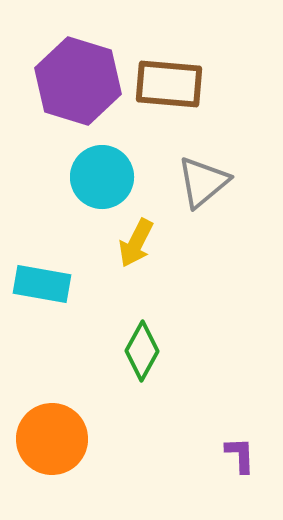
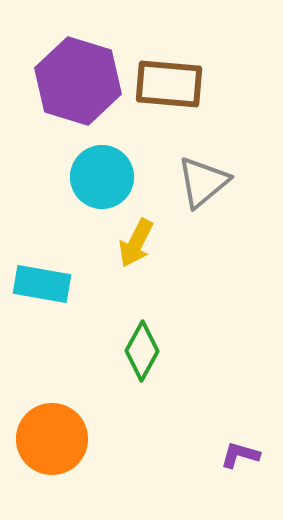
purple L-shape: rotated 72 degrees counterclockwise
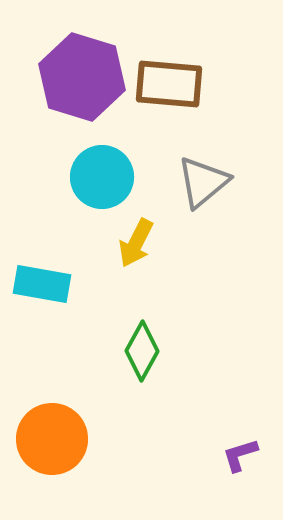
purple hexagon: moved 4 px right, 4 px up
purple L-shape: rotated 33 degrees counterclockwise
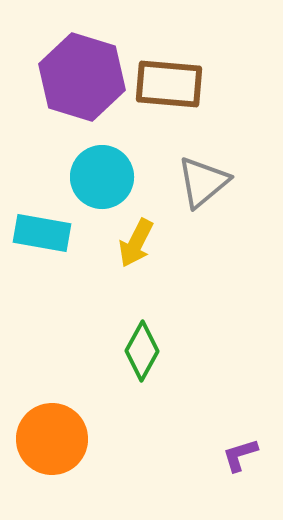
cyan rectangle: moved 51 px up
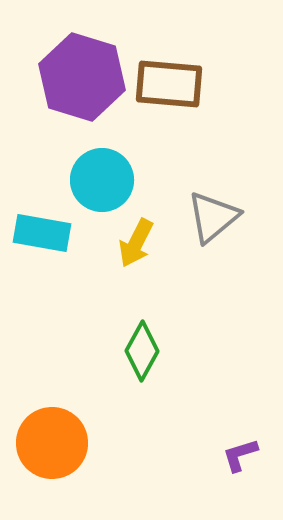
cyan circle: moved 3 px down
gray triangle: moved 10 px right, 35 px down
orange circle: moved 4 px down
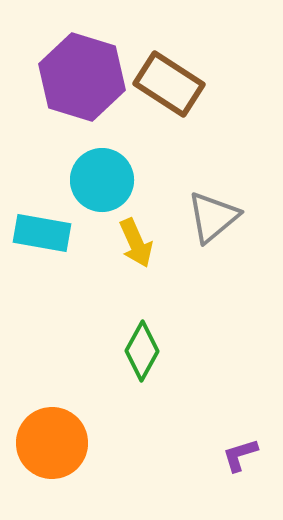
brown rectangle: rotated 28 degrees clockwise
yellow arrow: rotated 51 degrees counterclockwise
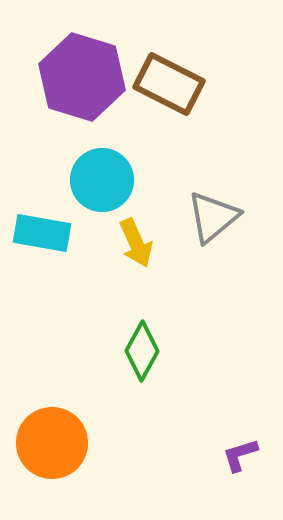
brown rectangle: rotated 6 degrees counterclockwise
